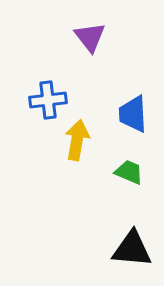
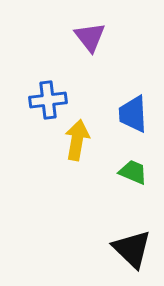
green trapezoid: moved 4 px right
black triangle: rotated 39 degrees clockwise
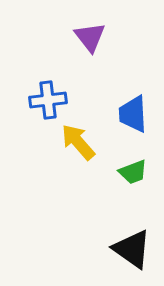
yellow arrow: moved 1 px right, 2 px down; rotated 51 degrees counterclockwise
green trapezoid: rotated 136 degrees clockwise
black triangle: rotated 9 degrees counterclockwise
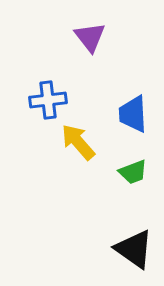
black triangle: moved 2 px right
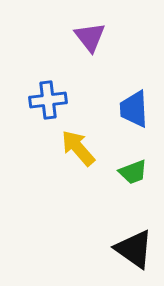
blue trapezoid: moved 1 px right, 5 px up
yellow arrow: moved 6 px down
